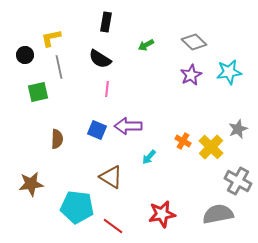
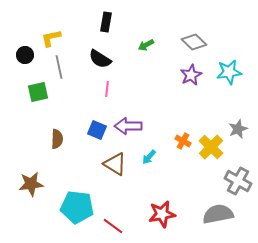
brown triangle: moved 4 px right, 13 px up
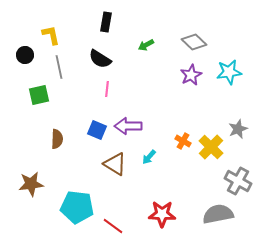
yellow L-shape: moved 3 px up; rotated 90 degrees clockwise
green square: moved 1 px right, 3 px down
red star: rotated 12 degrees clockwise
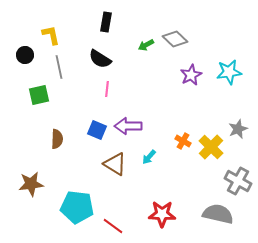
gray diamond: moved 19 px left, 3 px up
gray semicircle: rotated 24 degrees clockwise
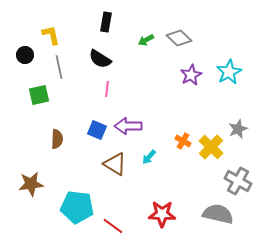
gray diamond: moved 4 px right, 1 px up
green arrow: moved 5 px up
cyan star: rotated 20 degrees counterclockwise
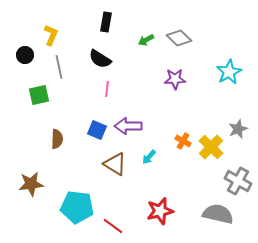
yellow L-shape: rotated 35 degrees clockwise
purple star: moved 16 px left, 4 px down; rotated 25 degrees clockwise
red star: moved 2 px left, 3 px up; rotated 16 degrees counterclockwise
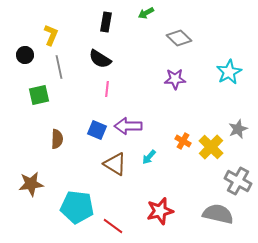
green arrow: moved 27 px up
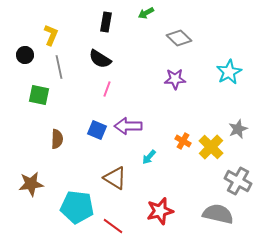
pink line: rotated 14 degrees clockwise
green square: rotated 25 degrees clockwise
brown triangle: moved 14 px down
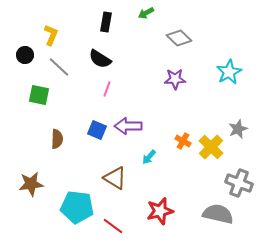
gray line: rotated 35 degrees counterclockwise
gray cross: moved 1 px right, 2 px down; rotated 8 degrees counterclockwise
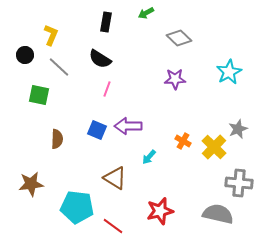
yellow cross: moved 3 px right
gray cross: rotated 16 degrees counterclockwise
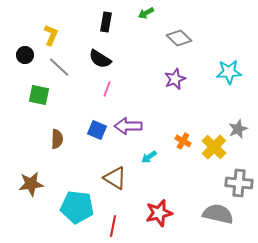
cyan star: rotated 25 degrees clockwise
purple star: rotated 20 degrees counterclockwise
cyan arrow: rotated 14 degrees clockwise
red star: moved 1 px left, 2 px down
red line: rotated 65 degrees clockwise
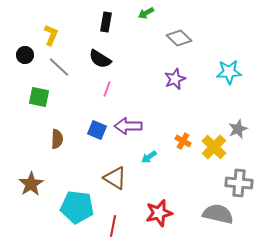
green square: moved 2 px down
brown star: rotated 25 degrees counterclockwise
